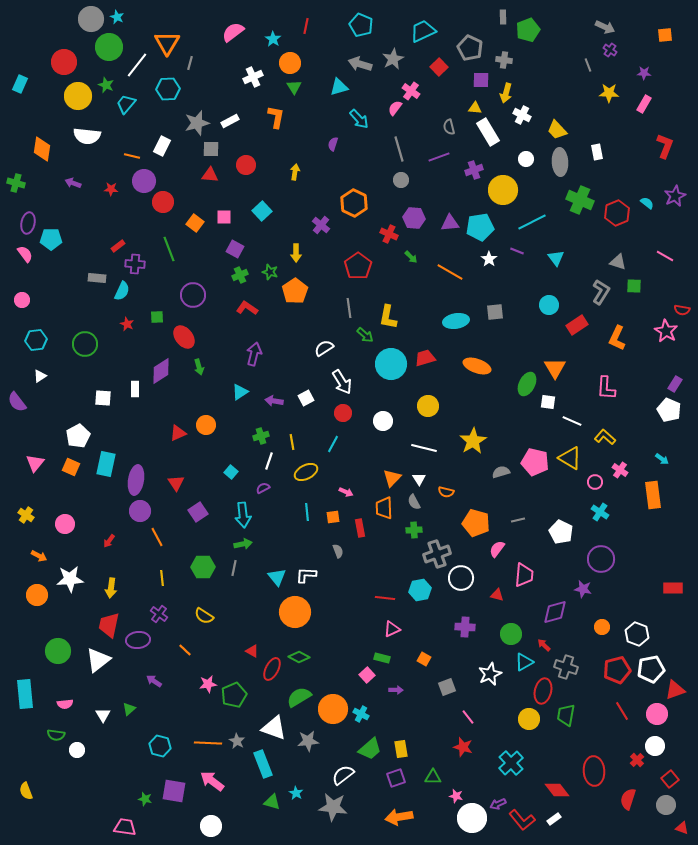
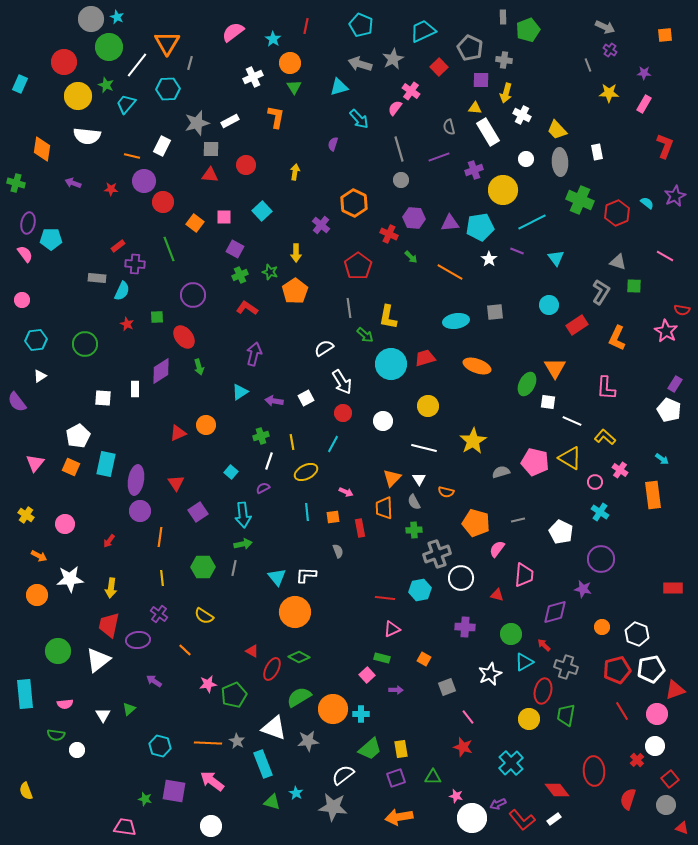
orange line at (157, 537): moved 3 px right; rotated 36 degrees clockwise
cyan cross at (361, 714): rotated 28 degrees counterclockwise
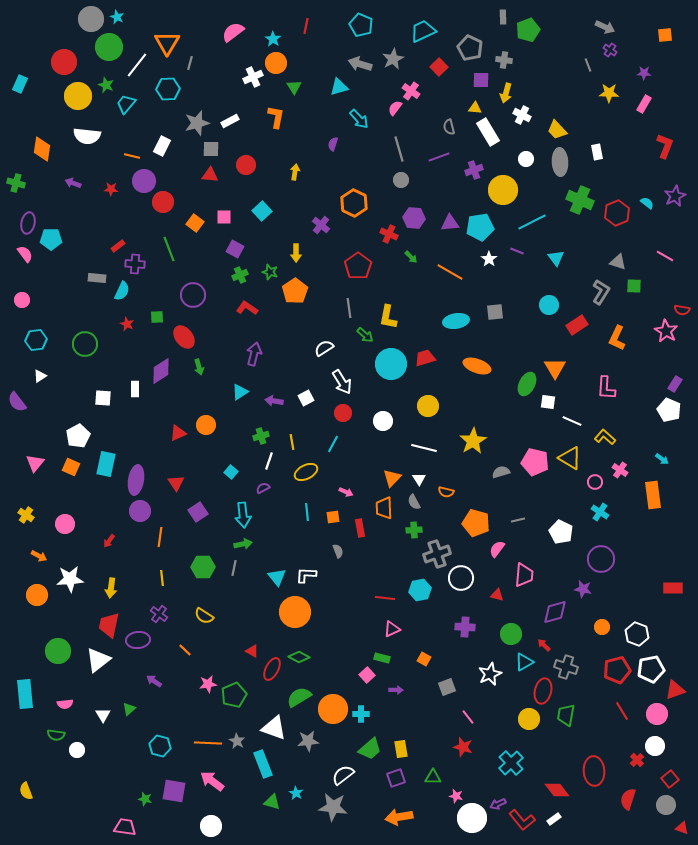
orange circle at (290, 63): moved 14 px left
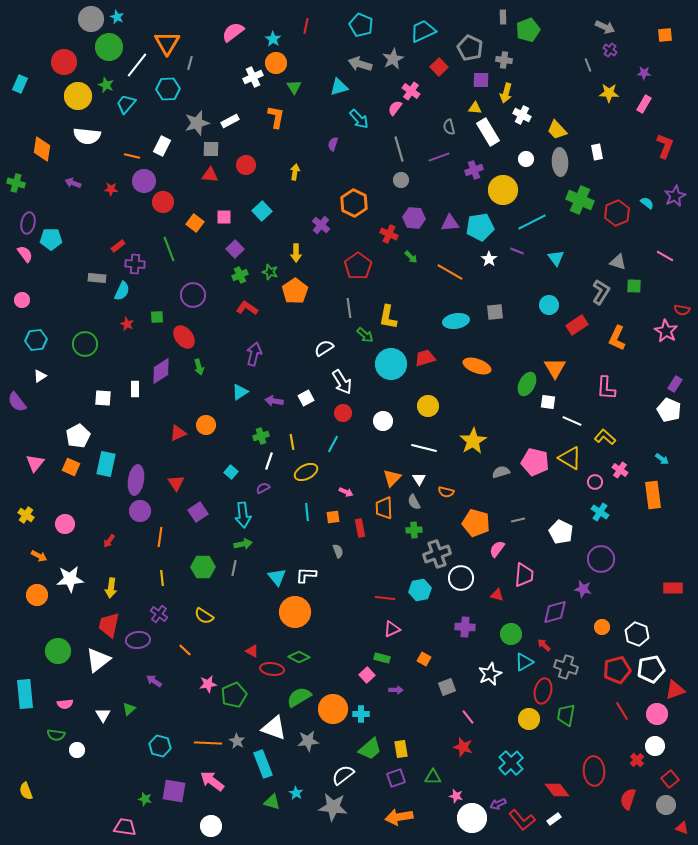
purple square at (235, 249): rotated 18 degrees clockwise
red ellipse at (272, 669): rotated 70 degrees clockwise
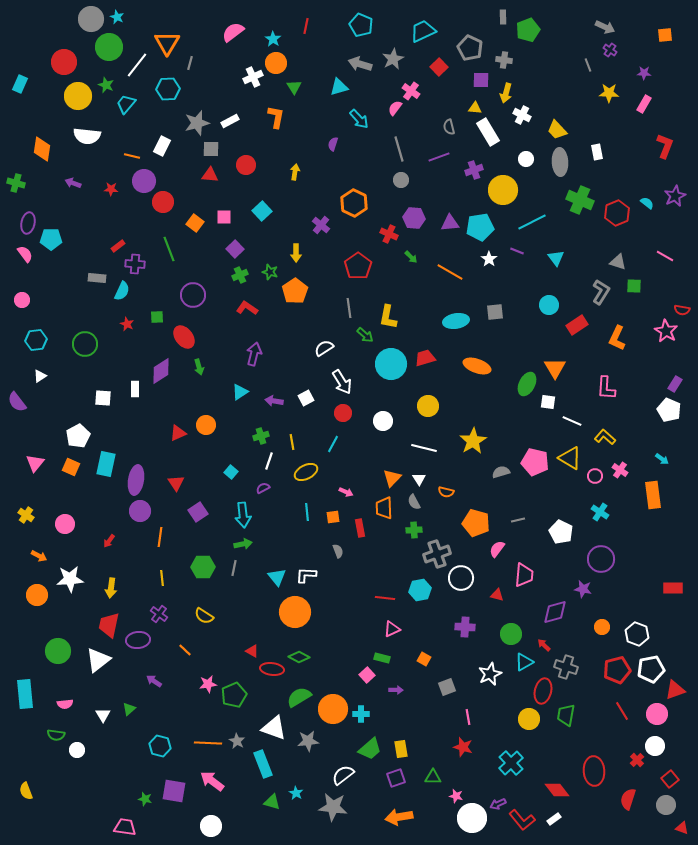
pink circle at (595, 482): moved 6 px up
pink line at (468, 717): rotated 28 degrees clockwise
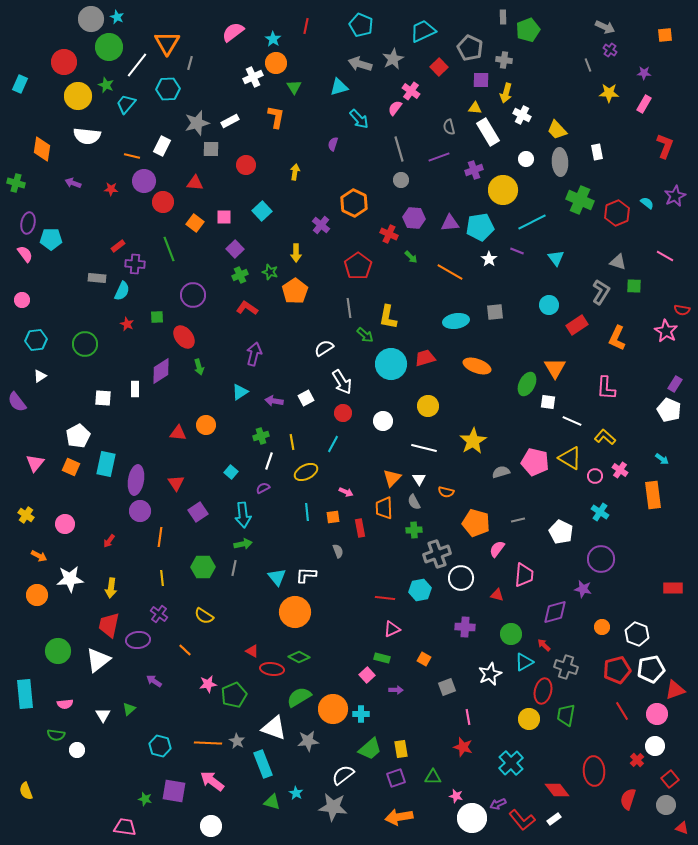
red triangle at (210, 175): moved 15 px left, 8 px down
red triangle at (178, 433): rotated 30 degrees clockwise
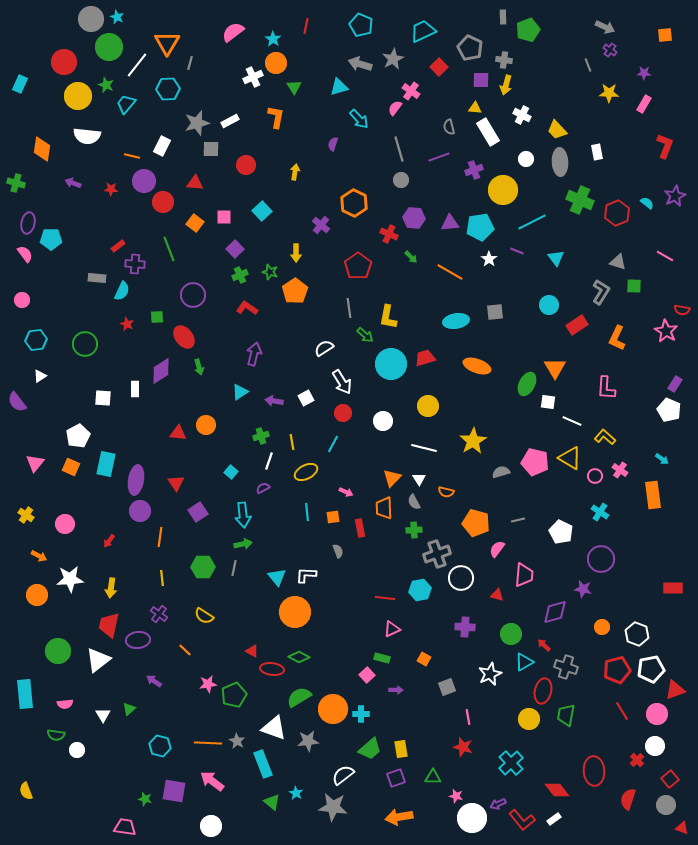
yellow arrow at (506, 93): moved 8 px up
green triangle at (272, 802): rotated 24 degrees clockwise
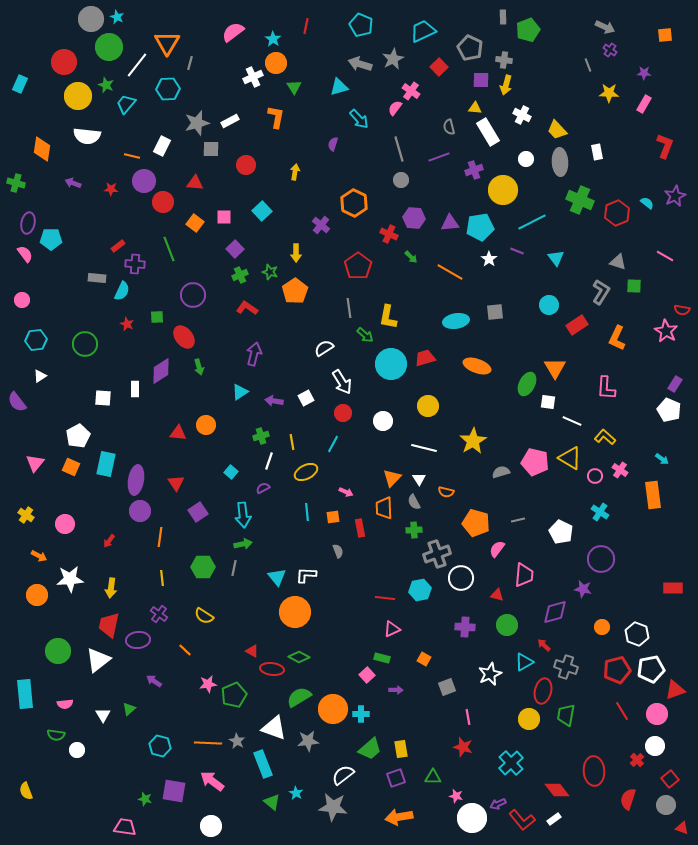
green circle at (511, 634): moved 4 px left, 9 px up
